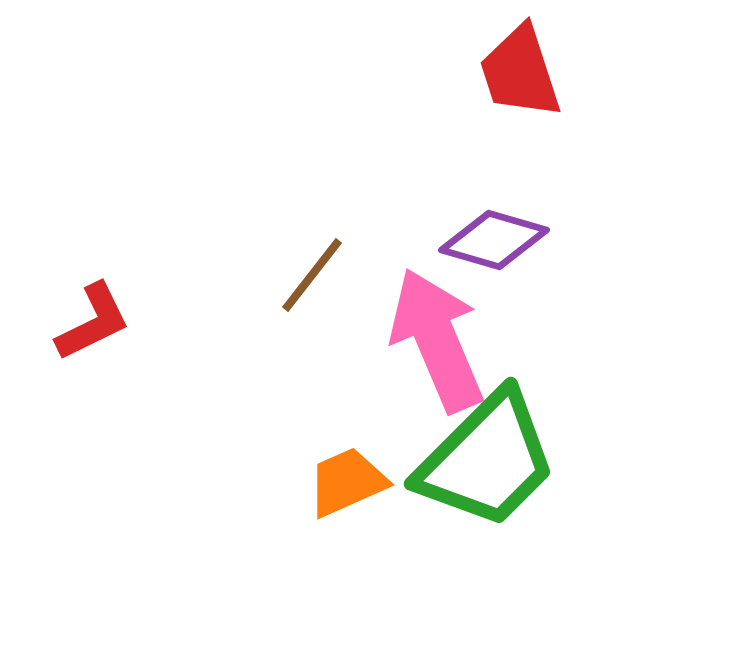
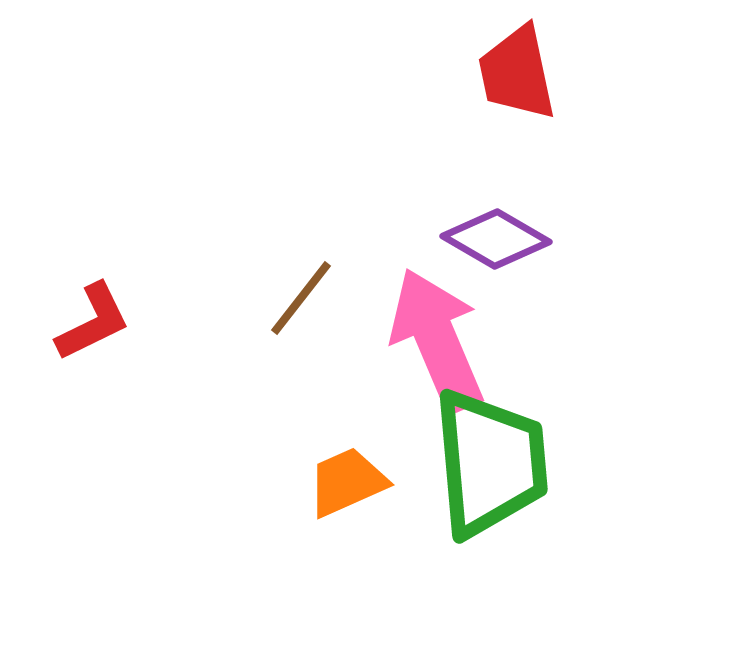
red trapezoid: moved 3 px left, 1 px down; rotated 6 degrees clockwise
purple diamond: moved 2 px right, 1 px up; rotated 14 degrees clockwise
brown line: moved 11 px left, 23 px down
green trapezoid: moved 3 px right, 3 px down; rotated 50 degrees counterclockwise
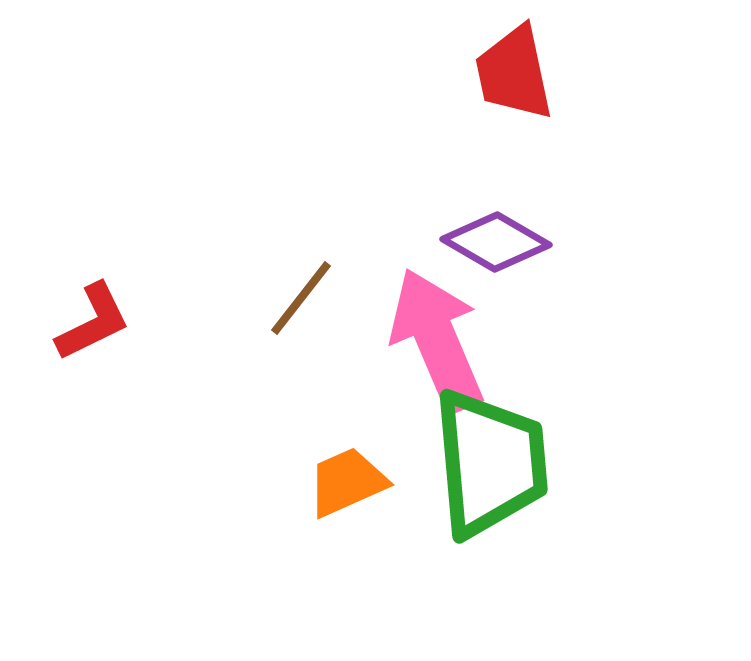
red trapezoid: moved 3 px left
purple diamond: moved 3 px down
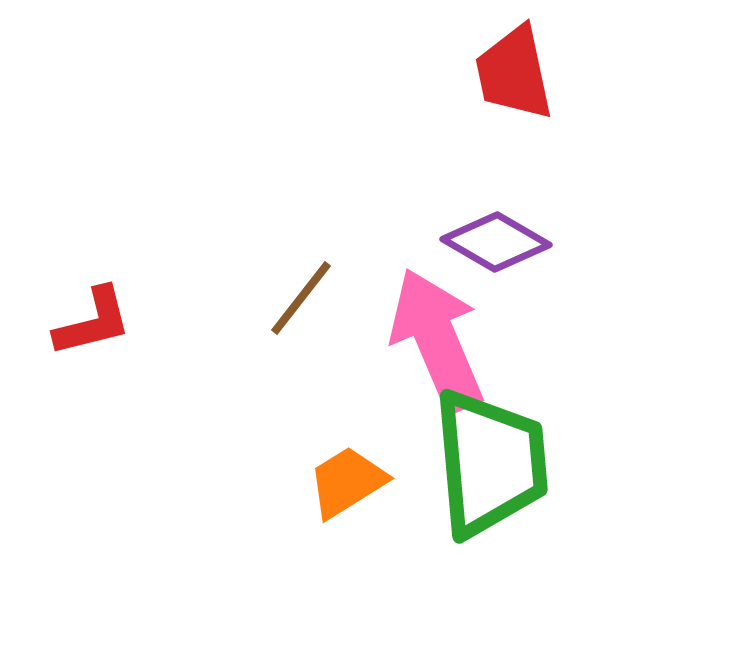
red L-shape: rotated 12 degrees clockwise
orange trapezoid: rotated 8 degrees counterclockwise
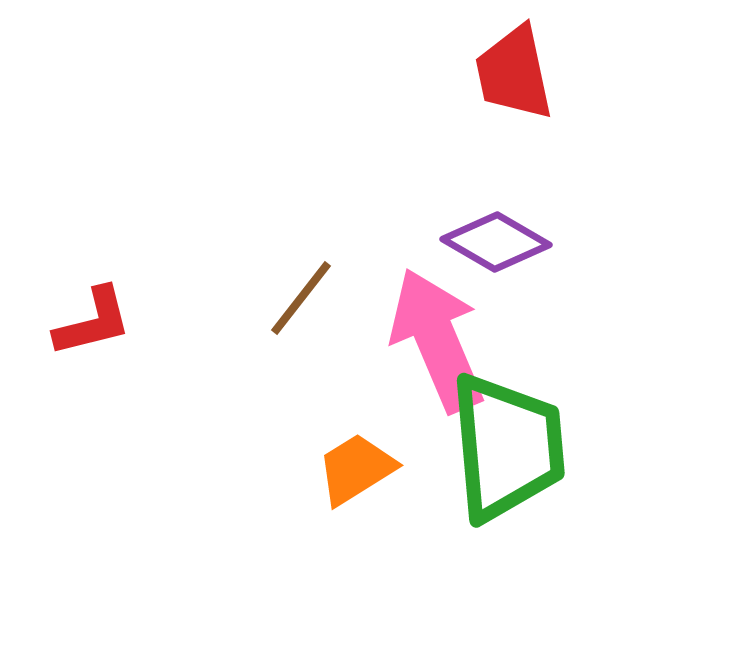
green trapezoid: moved 17 px right, 16 px up
orange trapezoid: moved 9 px right, 13 px up
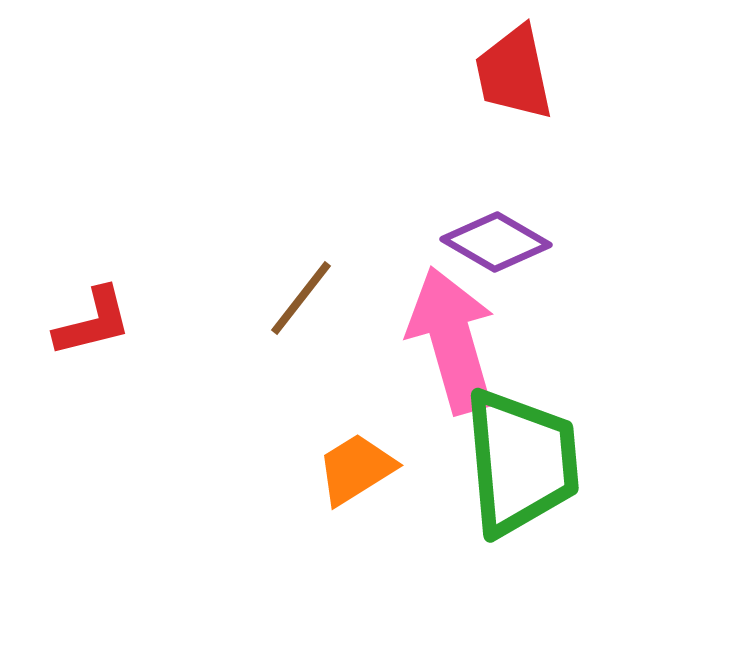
pink arrow: moved 15 px right; rotated 7 degrees clockwise
green trapezoid: moved 14 px right, 15 px down
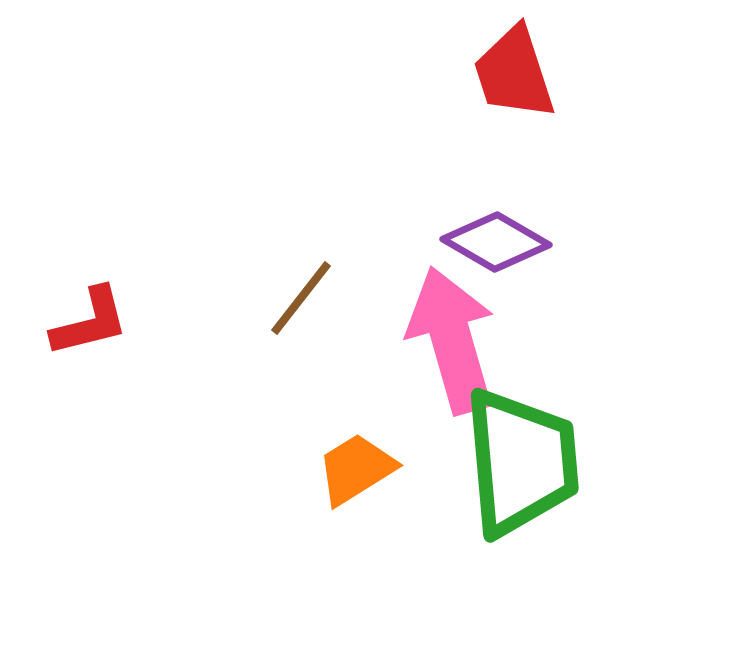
red trapezoid: rotated 6 degrees counterclockwise
red L-shape: moved 3 px left
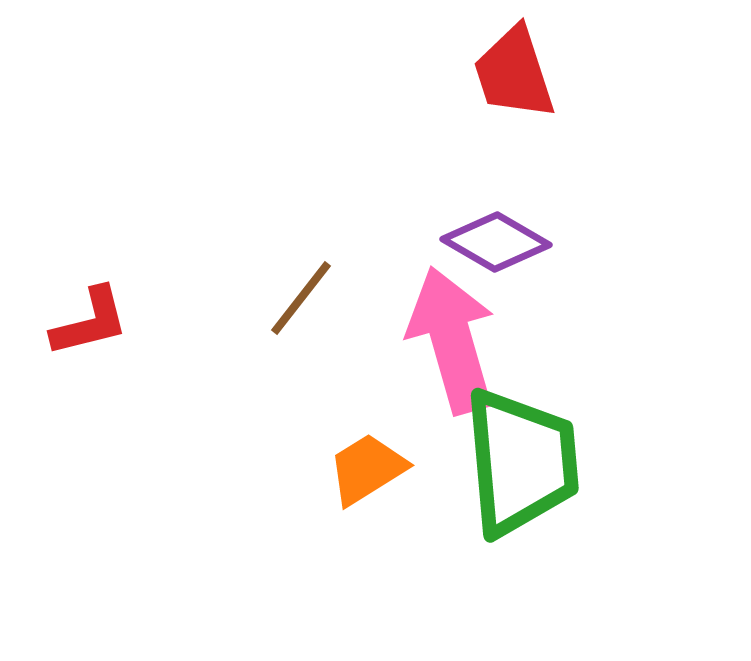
orange trapezoid: moved 11 px right
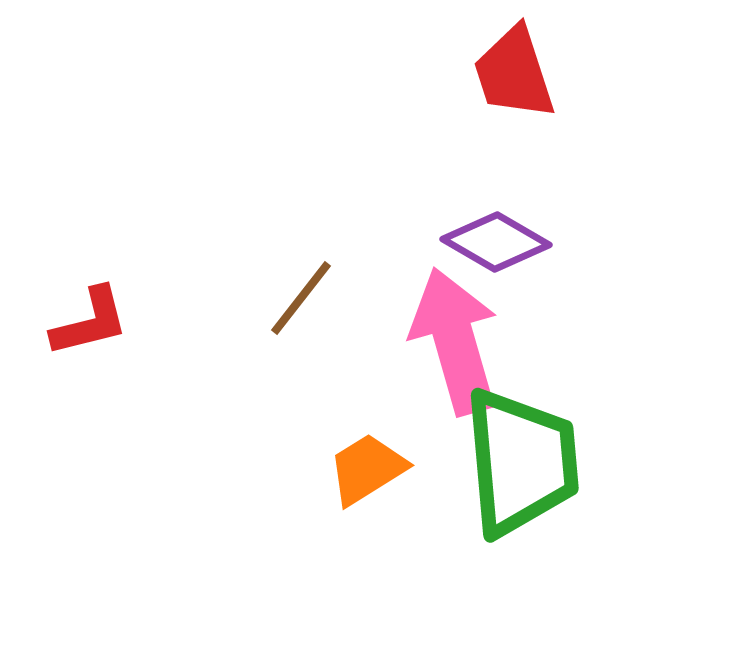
pink arrow: moved 3 px right, 1 px down
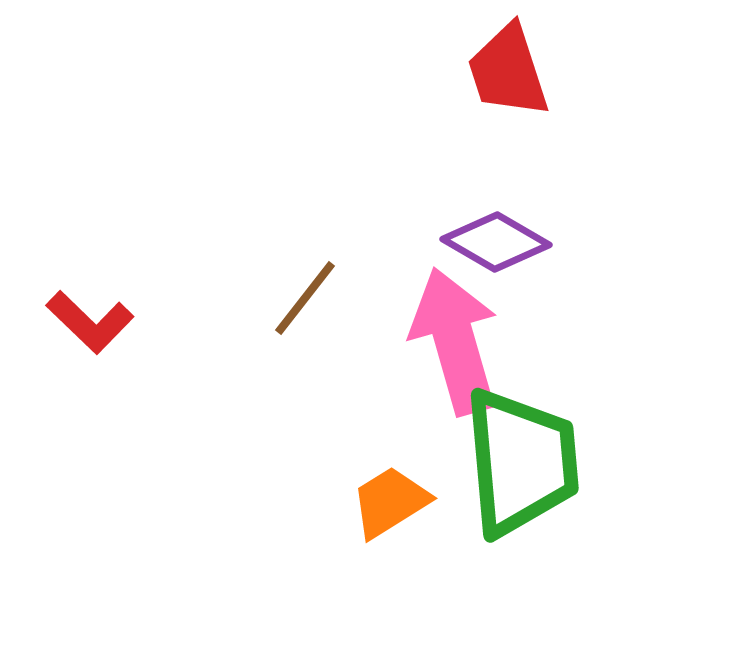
red trapezoid: moved 6 px left, 2 px up
brown line: moved 4 px right
red L-shape: rotated 58 degrees clockwise
orange trapezoid: moved 23 px right, 33 px down
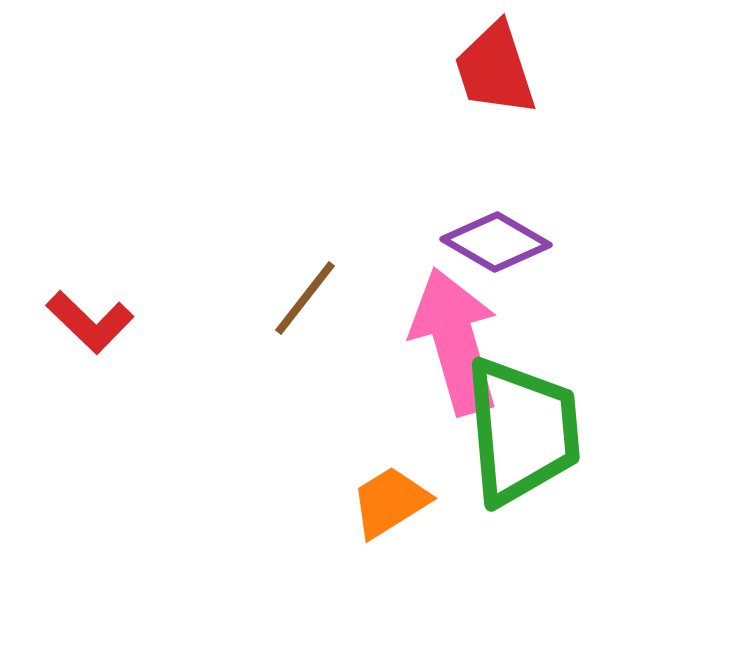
red trapezoid: moved 13 px left, 2 px up
green trapezoid: moved 1 px right, 31 px up
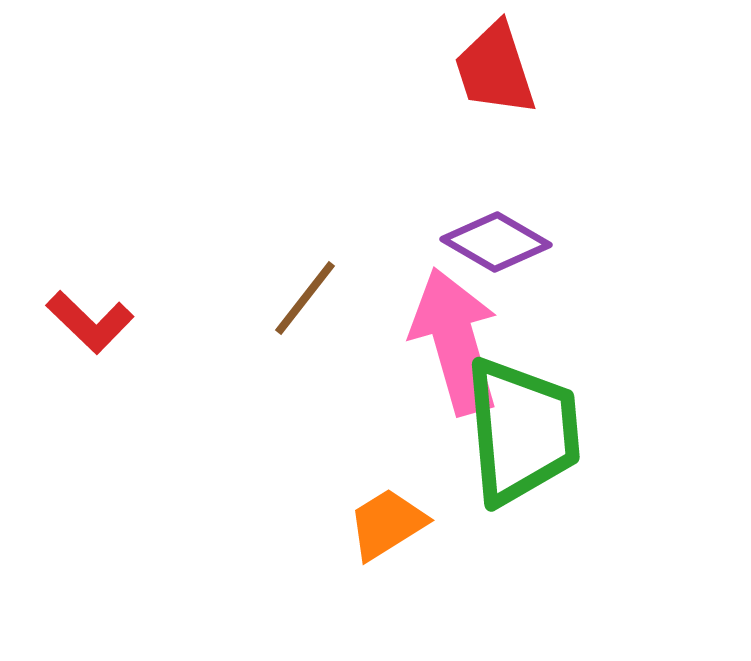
orange trapezoid: moved 3 px left, 22 px down
